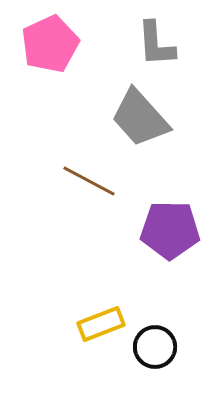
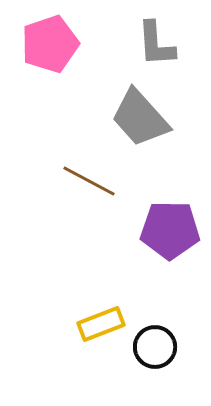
pink pentagon: rotated 6 degrees clockwise
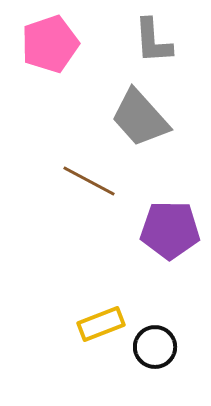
gray L-shape: moved 3 px left, 3 px up
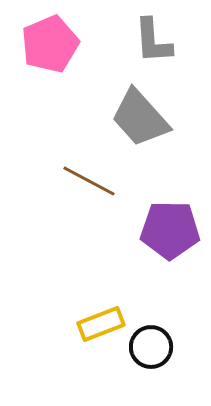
pink pentagon: rotated 4 degrees counterclockwise
black circle: moved 4 px left
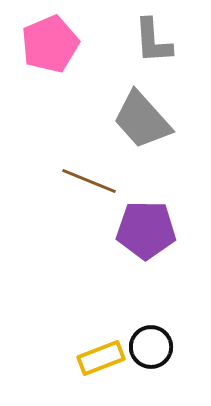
gray trapezoid: moved 2 px right, 2 px down
brown line: rotated 6 degrees counterclockwise
purple pentagon: moved 24 px left
yellow rectangle: moved 34 px down
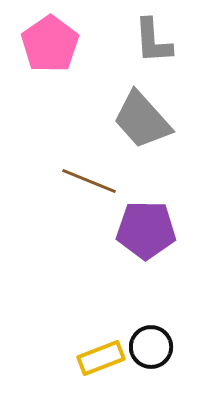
pink pentagon: rotated 12 degrees counterclockwise
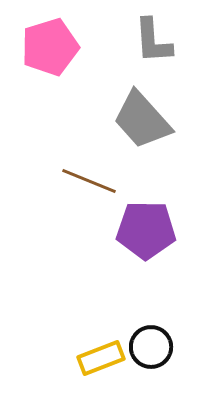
pink pentagon: moved 3 px down; rotated 18 degrees clockwise
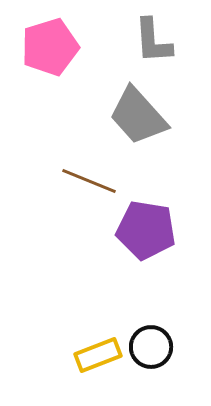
gray trapezoid: moved 4 px left, 4 px up
purple pentagon: rotated 8 degrees clockwise
yellow rectangle: moved 3 px left, 3 px up
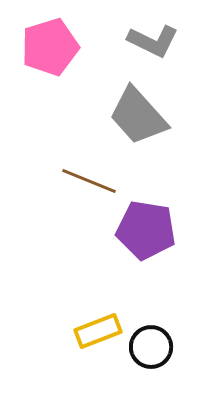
gray L-shape: rotated 60 degrees counterclockwise
yellow rectangle: moved 24 px up
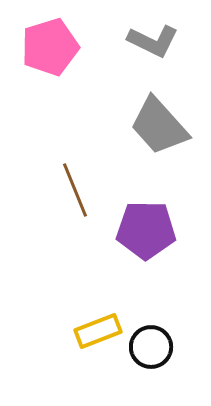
gray trapezoid: moved 21 px right, 10 px down
brown line: moved 14 px left, 9 px down; rotated 46 degrees clockwise
purple pentagon: rotated 8 degrees counterclockwise
